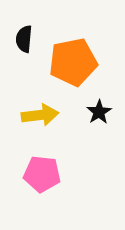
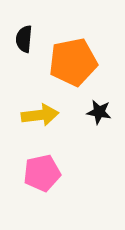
black star: rotated 30 degrees counterclockwise
pink pentagon: moved 1 px up; rotated 18 degrees counterclockwise
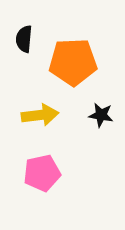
orange pentagon: rotated 9 degrees clockwise
black star: moved 2 px right, 3 px down
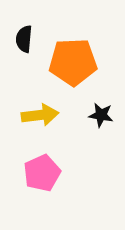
pink pentagon: rotated 12 degrees counterclockwise
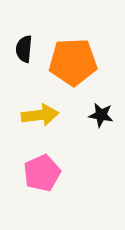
black semicircle: moved 10 px down
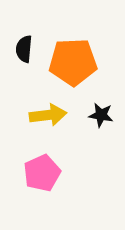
yellow arrow: moved 8 px right
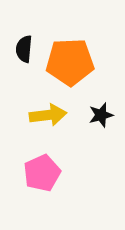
orange pentagon: moved 3 px left
black star: rotated 25 degrees counterclockwise
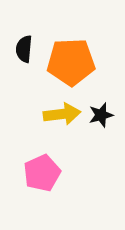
orange pentagon: moved 1 px right
yellow arrow: moved 14 px right, 1 px up
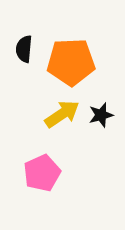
yellow arrow: rotated 27 degrees counterclockwise
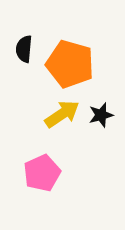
orange pentagon: moved 1 px left, 2 px down; rotated 18 degrees clockwise
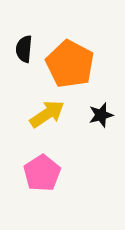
orange pentagon: rotated 12 degrees clockwise
yellow arrow: moved 15 px left
pink pentagon: rotated 9 degrees counterclockwise
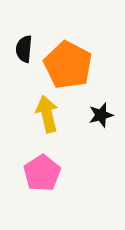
orange pentagon: moved 2 px left, 1 px down
yellow arrow: rotated 69 degrees counterclockwise
